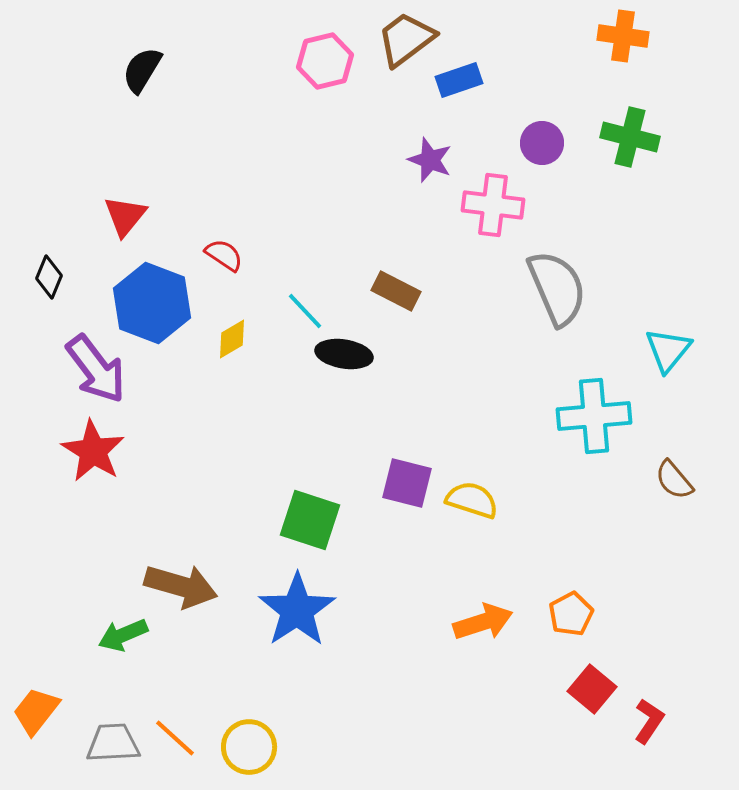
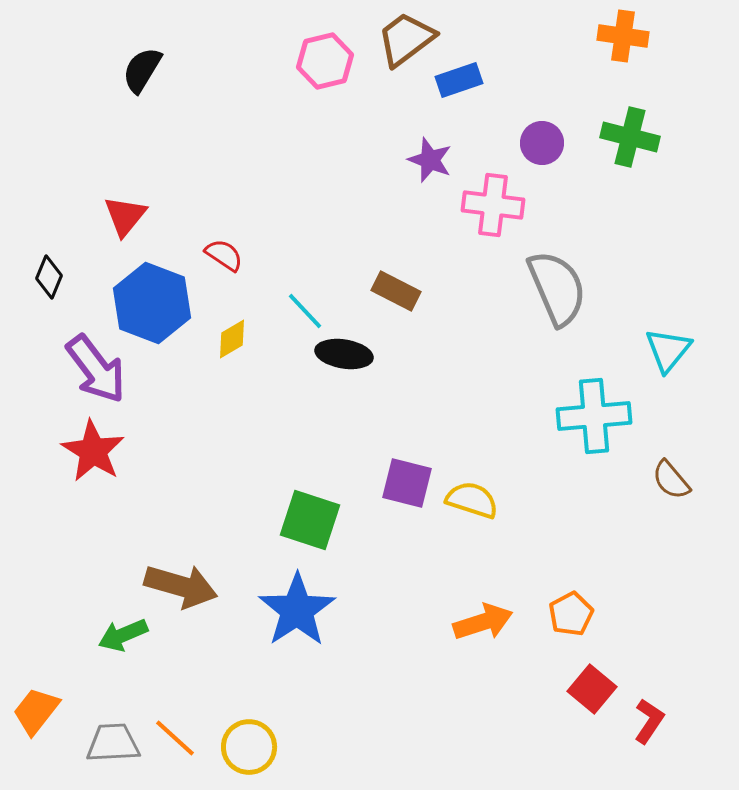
brown semicircle: moved 3 px left
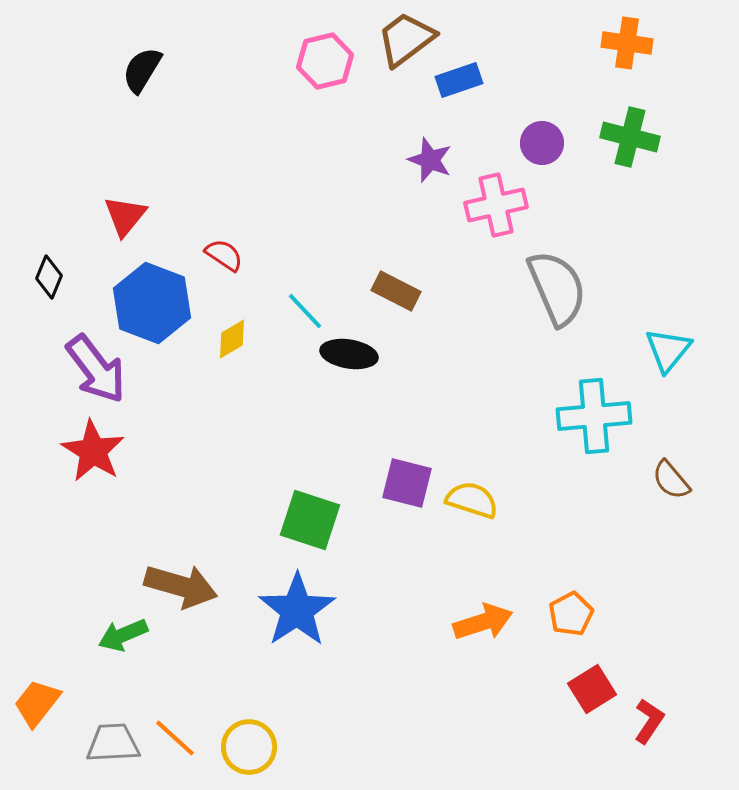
orange cross: moved 4 px right, 7 px down
pink cross: moved 3 px right; rotated 20 degrees counterclockwise
black ellipse: moved 5 px right
red square: rotated 18 degrees clockwise
orange trapezoid: moved 1 px right, 8 px up
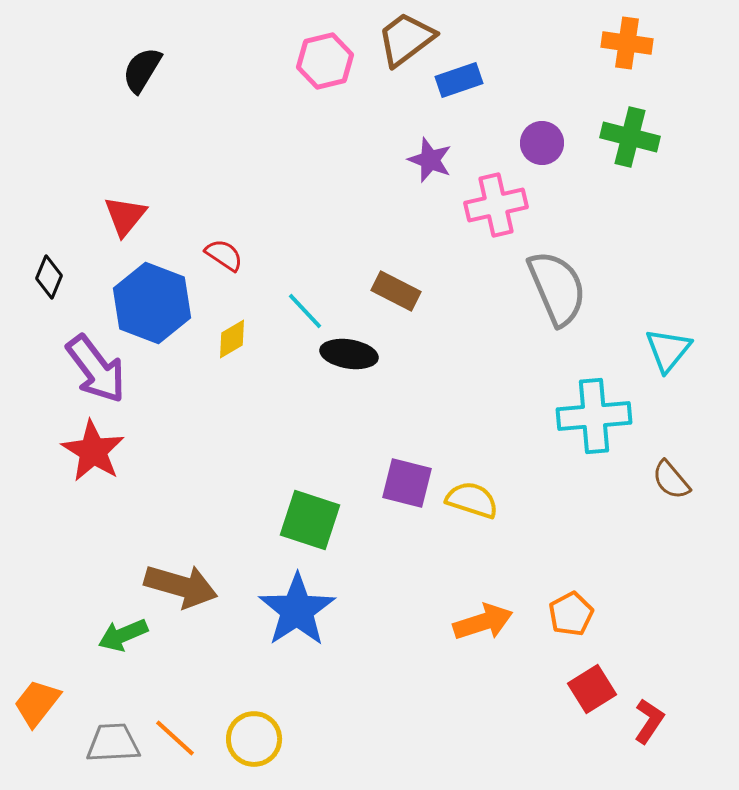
yellow circle: moved 5 px right, 8 px up
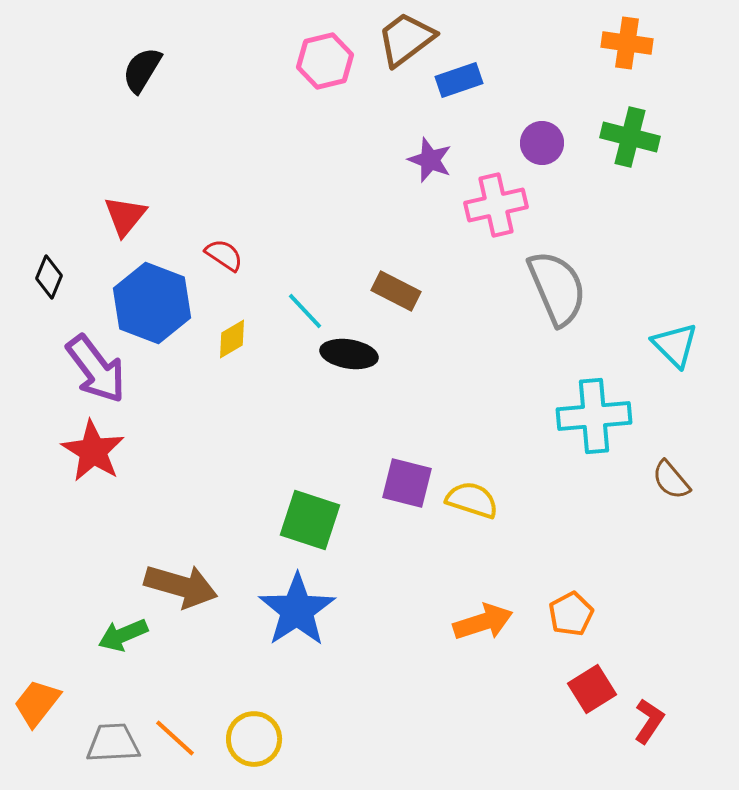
cyan triangle: moved 7 px right, 5 px up; rotated 24 degrees counterclockwise
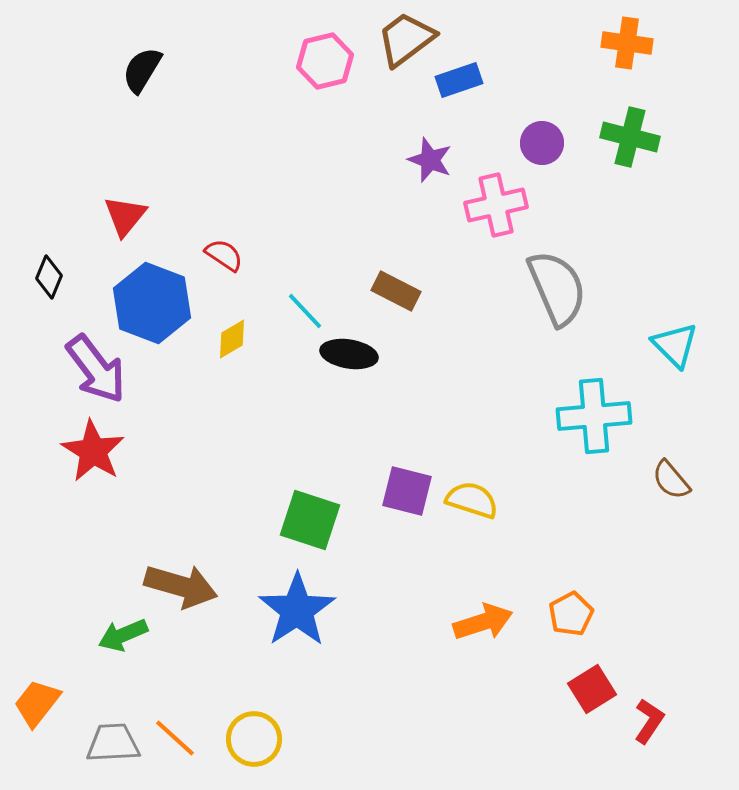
purple square: moved 8 px down
